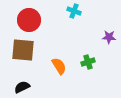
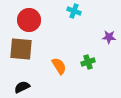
brown square: moved 2 px left, 1 px up
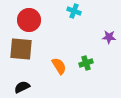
green cross: moved 2 px left, 1 px down
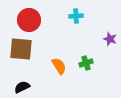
cyan cross: moved 2 px right, 5 px down; rotated 24 degrees counterclockwise
purple star: moved 1 px right, 2 px down; rotated 16 degrees clockwise
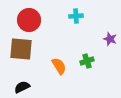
green cross: moved 1 px right, 2 px up
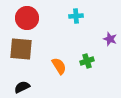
red circle: moved 2 px left, 2 px up
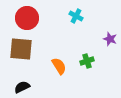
cyan cross: rotated 32 degrees clockwise
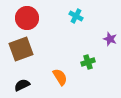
brown square: rotated 25 degrees counterclockwise
green cross: moved 1 px right, 1 px down
orange semicircle: moved 1 px right, 11 px down
black semicircle: moved 2 px up
